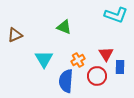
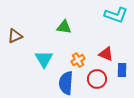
green triangle: rotated 14 degrees counterclockwise
brown triangle: moved 1 px down
red triangle: rotated 35 degrees counterclockwise
blue rectangle: moved 2 px right, 3 px down
red circle: moved 3 px down
blue semicircle: moved 2 px down
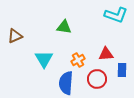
red triangle: rotated 28 degrees counterclockwise
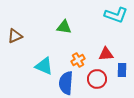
cyan triangle: moved 7 px down; rotated 36 degrees counterclockwise
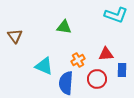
brown triangle: rotated 42 degrees counterclockwise
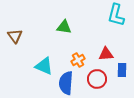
cyan L-shape: rotated 85 degrees clockwise
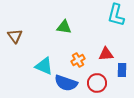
red circle: moved 4 px down
blue semicircle: rotated 75 degrees counterclockwise
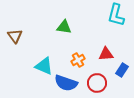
blue rectangle: rotated 32 degrees clockwise
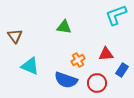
cyan L-shape: rotated 55 degrees clockwise
cyan triangle: moved 14 px left
blue semicircle: moved 3 px up
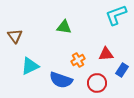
cyan triangle: rotated 48 degrees counterclockwise
blue semicircle: moved 5 px left
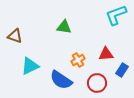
brown triangle: rotated 35 degrees counterclockwise
blue semicircle: rotated 15 degrees clockwise
